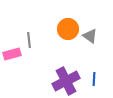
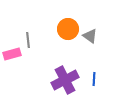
gray line: moved 1 px left
purple cross: moved 1 px left, 1 px up
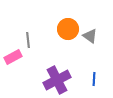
pink rectangle: moved 1 px right, 3 px down; rotated 12 degrees counterclockwise
purple cross: moved 8 px left
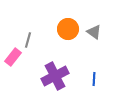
gray triangle: moved 4 px right, 4 px up
gray line: rotated 21 degrees clockwise
pink rectangle: rotated 24 degrees counterclockwise
purple cross: moved 2 px left, 4 px up
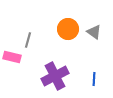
pink rectangle: moved 1 px left; rotated 66 degrees clockwise
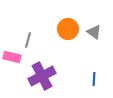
purple cross: moved 13 px left
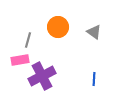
orange circle: moved 10 px left, 2 px up
pink rectangle: moved 8 px right, 3 px down; rotated 24 degrees counterclockwise
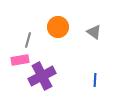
blue line: moved 1 px right, 1 px down
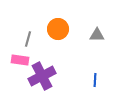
orange circle: moved 2 px down
gray triangle: moved 3 px right, 3 px down; rotated 35 degrees counterclockwise
gray line: moved 1 px up
pink rectangle: rotated 18 degrees clockwise
